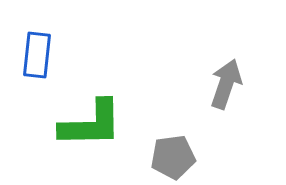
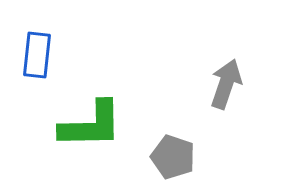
green L-shape: moved 1 px down
gray pentagon: rotated 27 degrees clockwise
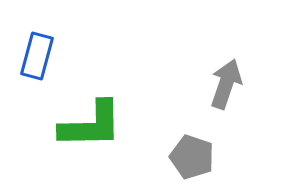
blue rectangle: moved 1 px down; rotated 9 degrees clockwise
gray pentagon: moved 19 px right
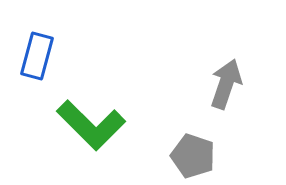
green L-shape: rotated 46 degrees clockwise
gray pentagon: moved 1 px right, 1 px up
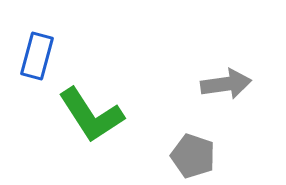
gray arrow: rotated 63 degrees clockwise
green L-shape: moved 10 px up; rotated 12 degrees clockwise
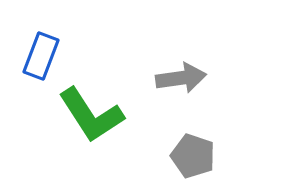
blue rectangle: moved 4 px right; rotated 6 degrees clockwise
gray arrow: moved 45 px left, 6 px up
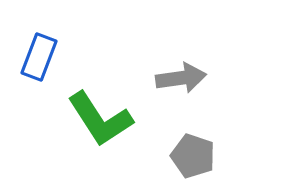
blue rectangle: moved 2 px left, 1 px down
green L-shape: moved 9 px right, 4 px down
